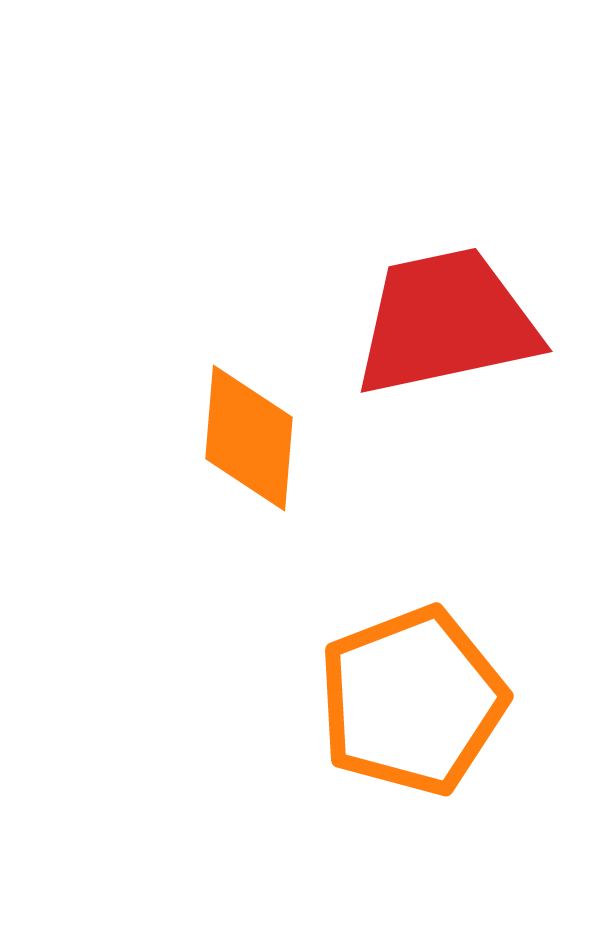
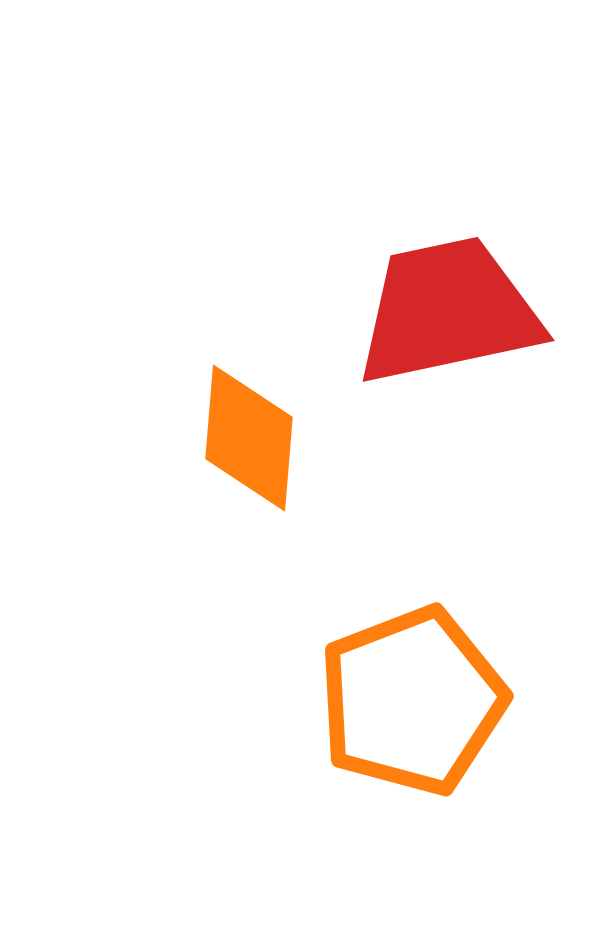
red trapezoid: moved 2 px right, 11 px up
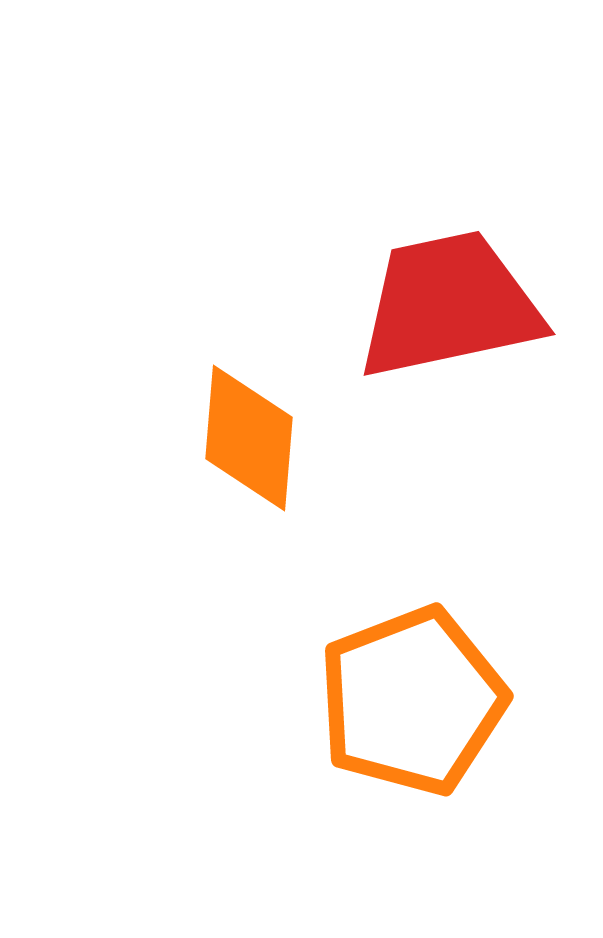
red trapezoid: moved 1 px right, 6 px up
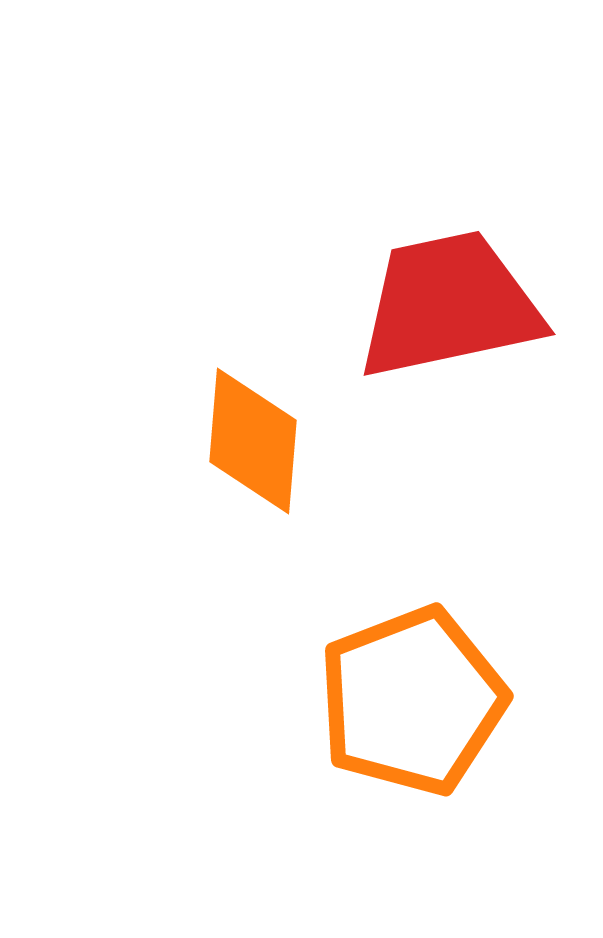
orange diamond: moved 4 px right, 3 px down
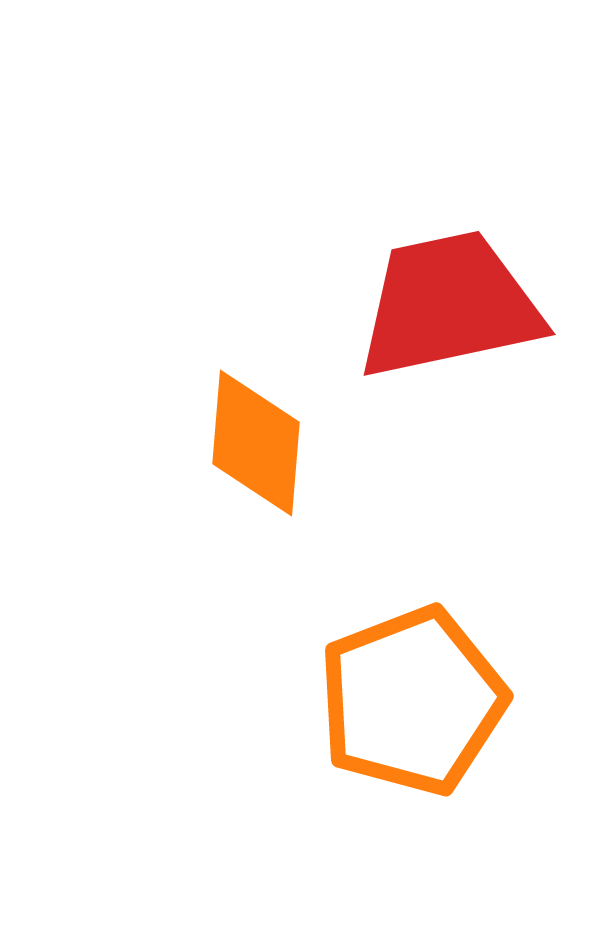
orange diamond: moved 3 px right, 2 px down
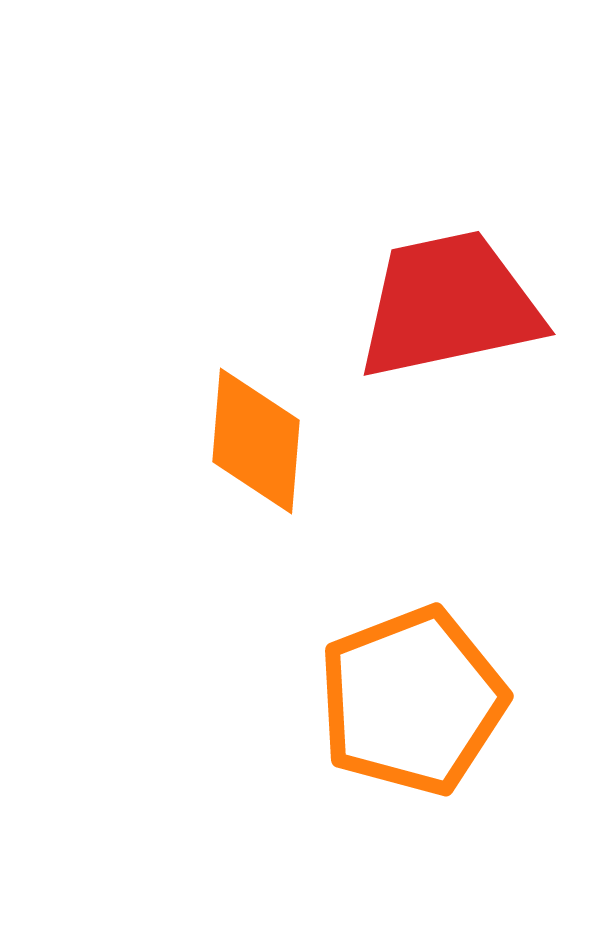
orange diamond: moved 2 px up
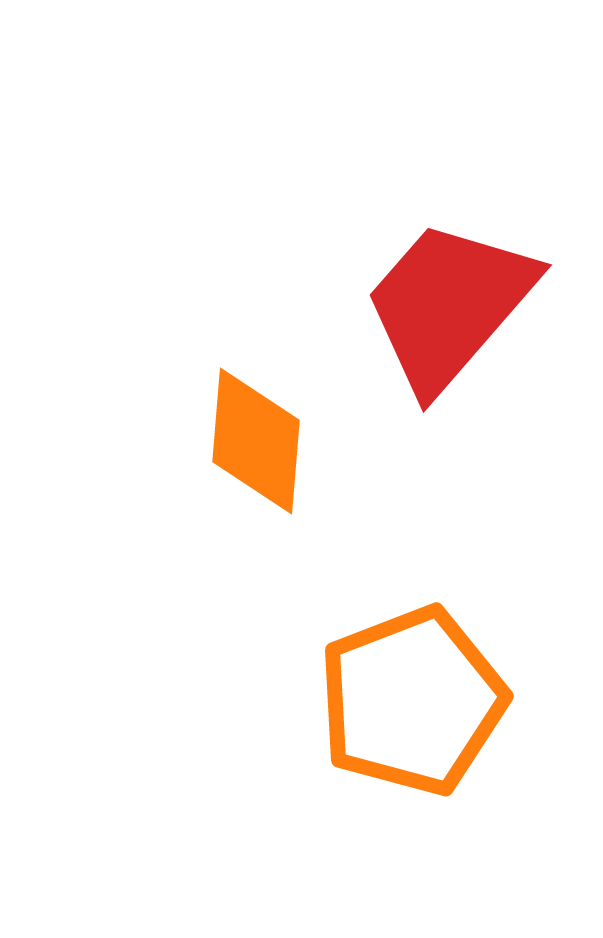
red trapezoid: rotated 37 degrees counterclockwise
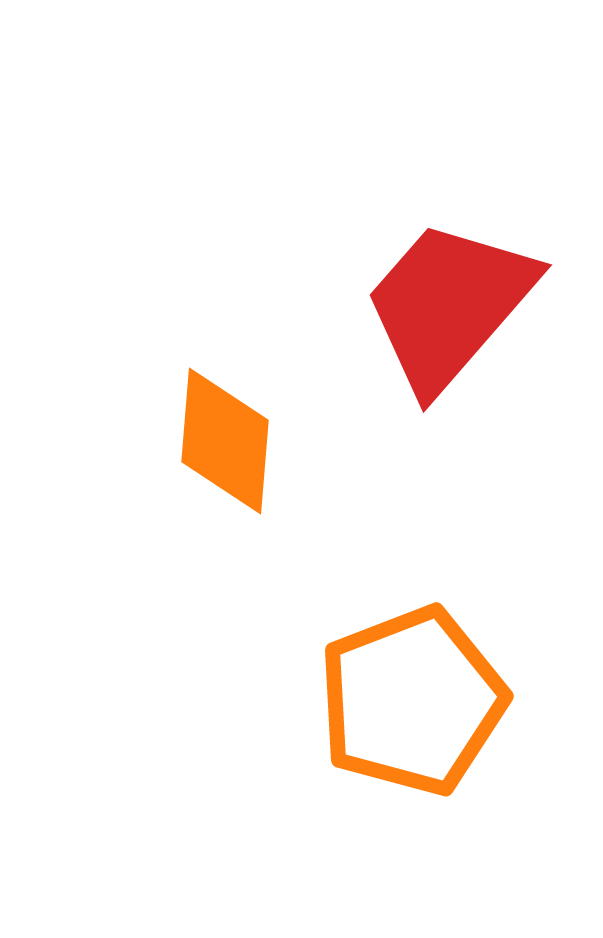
orange diamond: moved 31 px left
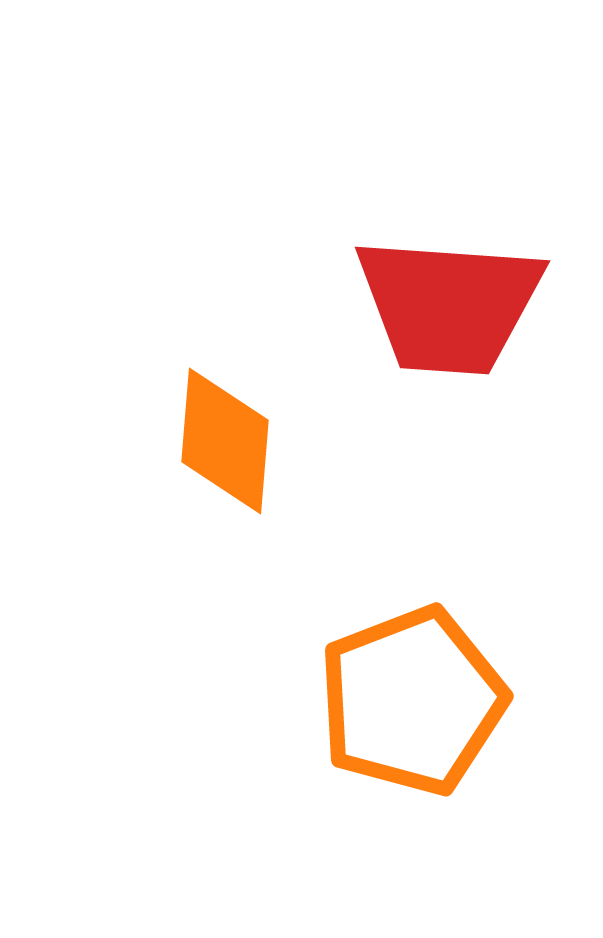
red trapezoid: rotated 127 degrees counterclockwise
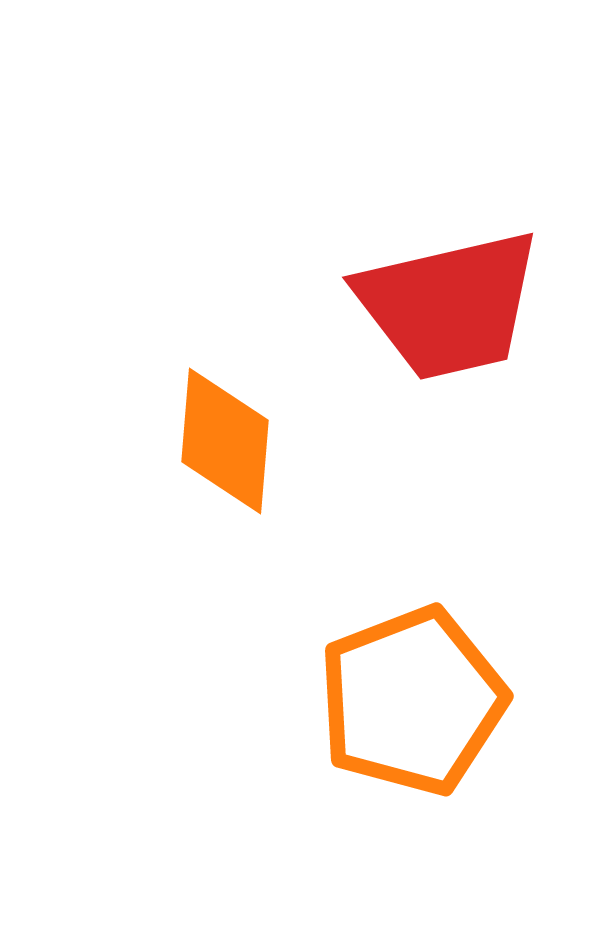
red trapezoid: rotated 17 degrees counterclockwise
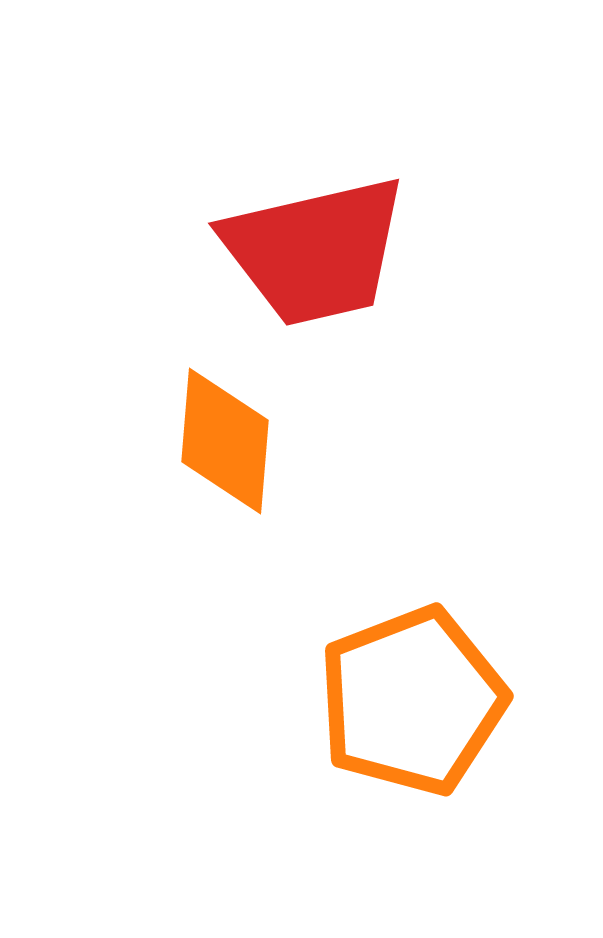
red trapezoid: moved 134 px left, 54 px up
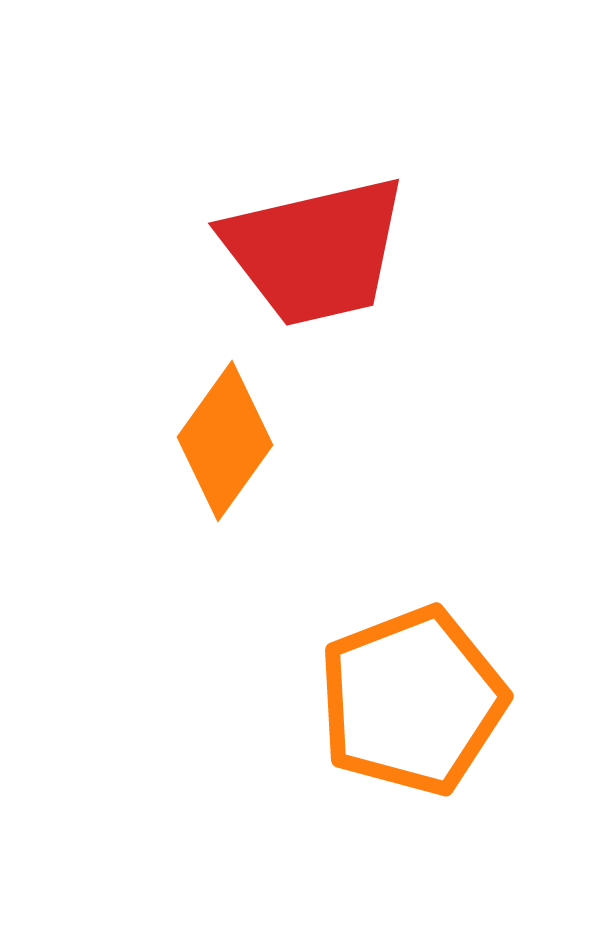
orange diamond: rotated 31 degrees clockwise
